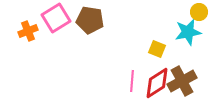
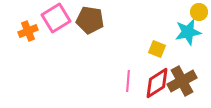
pink line: moved 4 px left
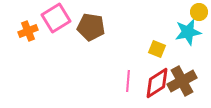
brown pentagon: moved 1 px right, 7 px down
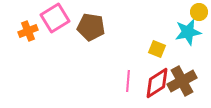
pink square: moved 1 px left
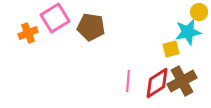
orange cross: moved 2 px down
yellow square: moved 14 px right; rotated 36 degrees counterclockwise
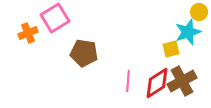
brown pentagon: moved 7 px left, 26 px down
cyan star: rotated 8 degrees counterclockwise
